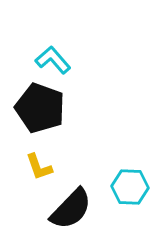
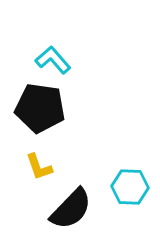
black pentagon: rotated 12 degrees counterclockwise
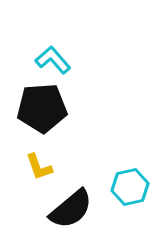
black pentagon: moved 2 px right; rotated 12 degrees counterclockwise
cyan hexagon: rotated 15 degrees counterclockwise
black semicircle: rotated 6 degrees clockwise
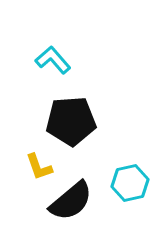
black pentagon: moved 29 px right, 13 px down
cyan hexagon: moved 4 px up
black semicircle: moved 8 px up
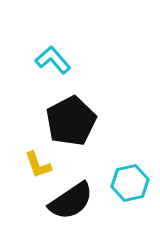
black pentagon: rotated 24 degrees counterclockwise
yellow L-shape: moved 1 px left, 2 px up
black semicircle: rotated 6 degrees clockwise
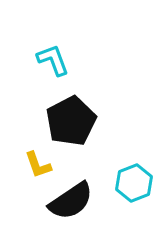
cyan L-shape: rotated 21 degrees clockwise
cyan hexagon: moved 4 px right; rotated 9 degrees counterclockwise
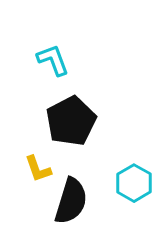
yellow L-shape: moved 4 px down
cyan hexagon: rotated 9 degrees counterclockwise
black semicircle: rotated 39 degrees counterclockwise
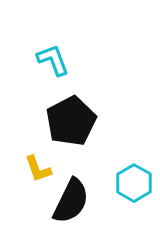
black semicircle: rotated 9 degrees clockwise
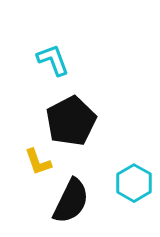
yellow L-shape: moved 7 px up
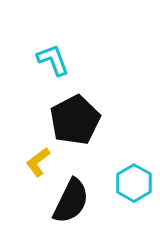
black pentagon: moved 4 px right, 1 px up
yellow L-shape: rotated 72 degrees clockwise
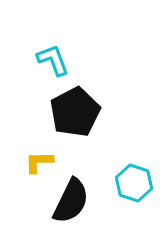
black pentagon: moved 8 px up
yellow L-shape: moved 1 px right; rotated 36 degrees clockwise
cyan hexagon: rotated 12 degrees counterclockwise
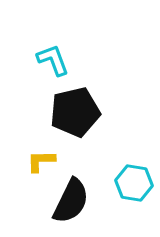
black pentagon: rotated 15 degrees clockwise
yellow L-shape: moved 2 px right, 1 px up
cyan hexagon: rotated 9 degrees counterclockwise
